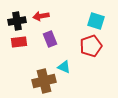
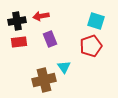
cyan triangle: rotated 32 degrees clockwise
brown cross: moved 1 px up
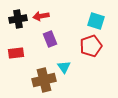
black cross: moved 1 px right, 2 px up
red rectangle: moved 3 px left, 11 px down
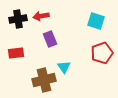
red pentagon: moved 11 px right, 7 px down
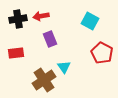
cyan square: moved 6 px left; rotated 12 degrees clockwise
red pentagon: rotated 25 degrees counterclockwise
brown cross: rotated 20 degrees counterclockwise
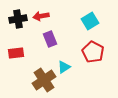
cyan square: rotated 30 degrees clockwise
red pentagon: moved 9 px left, 1 px up
cyan triangle: rotated 32 degrees clockwise
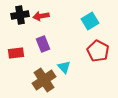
black cross: moved 2 px right, 4 px up
purple rectangle: moved 7 px left, 5 px down
red pentagon: moved 5 px right, 1 px up
cyan triangle: rotated 40 degrees counterclockwise
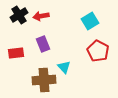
black cross: moved 1 px left; rotated 24 degrees counterclockwise
brown cross: rotated 30 degrees clockwise
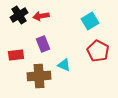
red rectangle: moved 2 px down
cyan triangle: moved 2 px up; rotated 24 degrees counterclockwise
brown cross: moved 5 px left, 4 px up
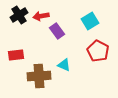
purple rectangle: moved 14 px right, 13 px up; rotated 14 degrees counterclockwise
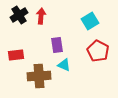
red arrow: rotated 105 degrees clockwise
purple rectangle: moved 14 px down; rotated 28 degrees clockwise
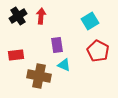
black cross: moved 1 px left, 1 px down
brown cross: rotated 15 degrees clockwise
